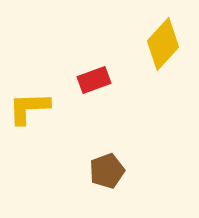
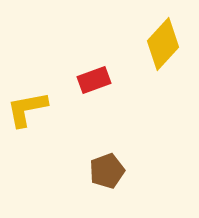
yellow L-shape: moved 2 px left, 1 px down; rotated 9 degrees counterclockwise
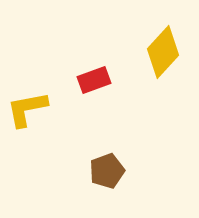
yellow diamond: moved 8 px down
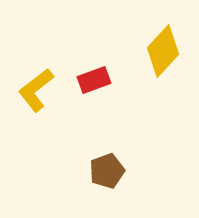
yellow diamond: moved 1 px up
yellow L-shape: moved 9 px right, 19 px up; rotated 27 degrees counterclockwise
